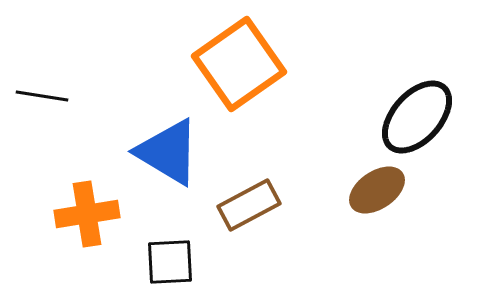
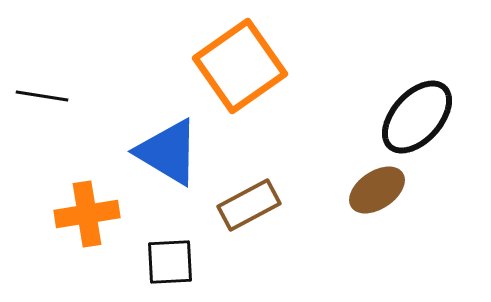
orange square: moved 1 px right, 2 px down
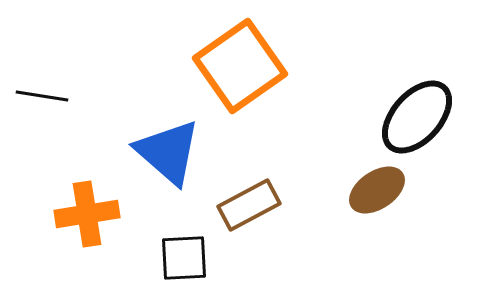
blue triangle: rotated 10 degrees clockwise
black square: moved 14 px right, 4 px up
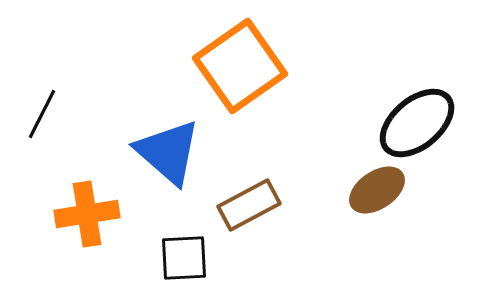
black line: moved 18 px down; rotated 72 degrees counterclockwise
black ellipse: moved 6 px down; rotated 8 degrees clockwise
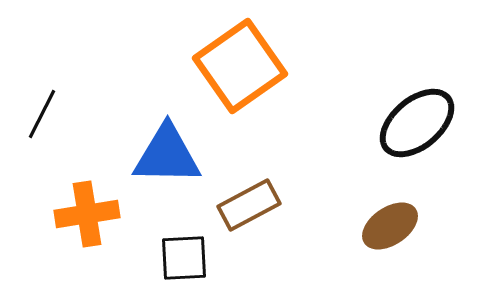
blue triangle: moved 1 px left, 3 px down; rotated 40 degrees counterclockwise
brown ellipse: moved 13 px right, 36 px down
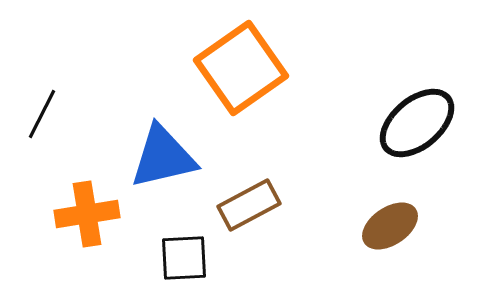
orange square: moved 1 px right, 2 px down
blue triangle: moved 4 px left, 2 px down; rotated 14 degrees counterclockwise
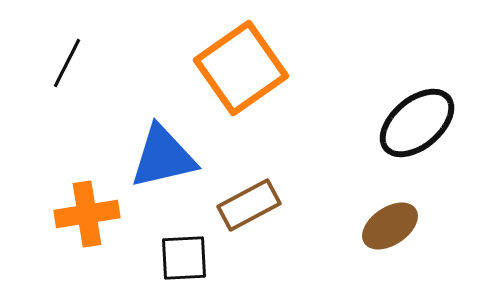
black line: moved 25 px right, 51 px up
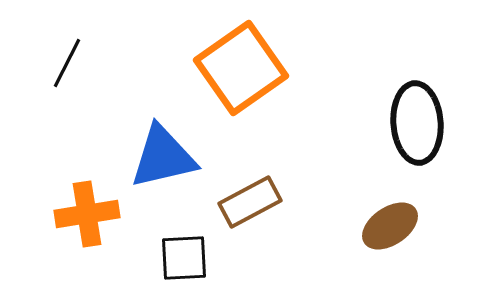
black ellipse: rotated 54 degrees counterclockwise
brown rectangle: moved 1 px right, 3 px up
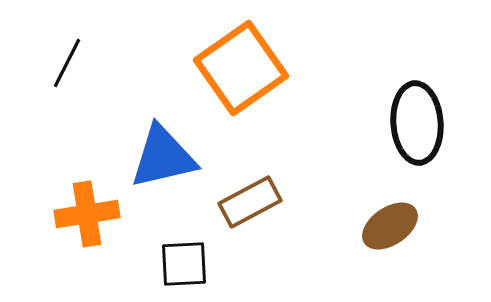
black square: moved 6 px down
